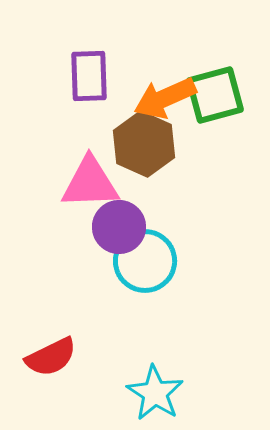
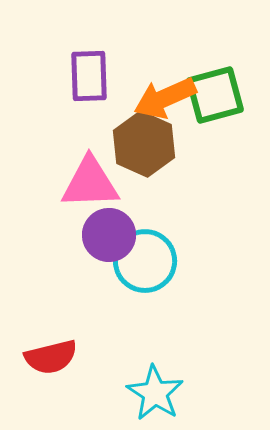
purple circle: moved 10 px left, 8 px down
red semicircle: rotated 12 degrees clockwise
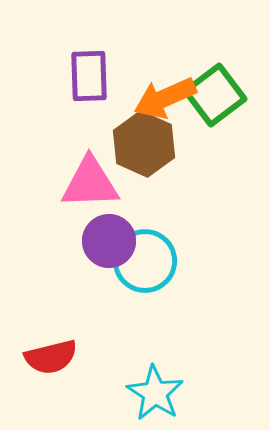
green square: rotated 22 degrees counterclockwise
purple circle: moved 6 px down
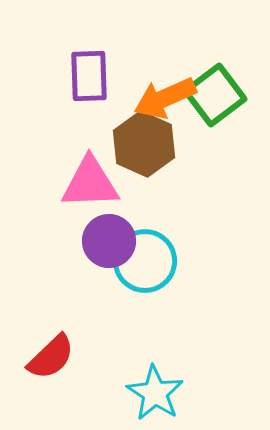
red semicircle: rotated 30 degrees counterclockwise
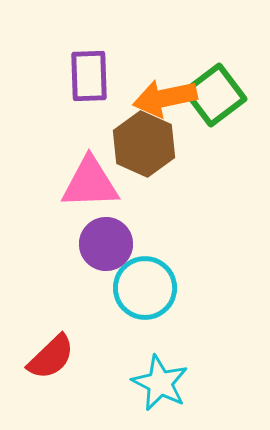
orange arrow: rotated 12 degrees clockwise
purple circle: moved 3 px left, 3 px down
cyan circle: moved 27 px down
cyan star: moved 5 px right, 10 px up; rotated 6 degrees counterclockwise
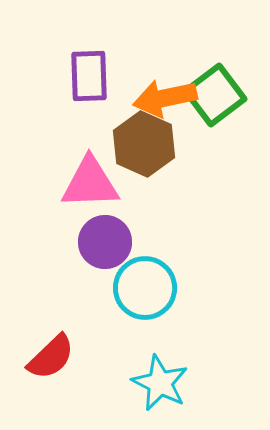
purple circle: moved 1 px left, 2 px up
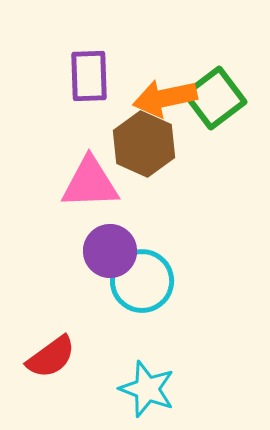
green square: moved 3 px down
purple circle: moved 5 px right, 9 px down
cyan circle: moved 3 px left, 7 px up
red semicircle: rotated 8 degrees clockwise
cyan star: moved 13 px left, 6 px down; rotated 6 degrees counterclockwise
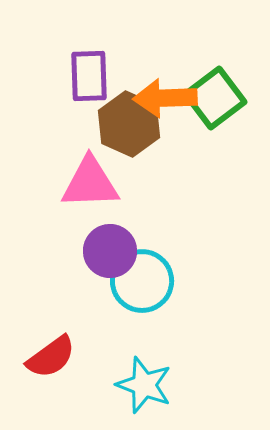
orange arrow: rotated 10 degrees clockwise
brown hexagon: moved 15 px left, 20 px up
cyan star: moved 3 px left, 4 px up
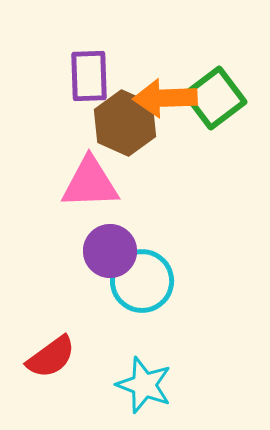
brown hexagon: moved 4 px left, 1 px up
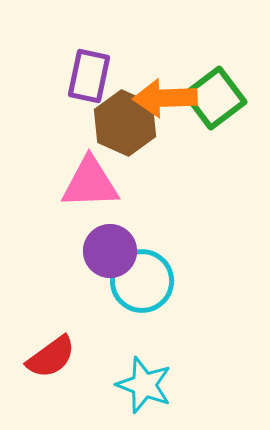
purple rectangle: rotated 14 degrees clockwise
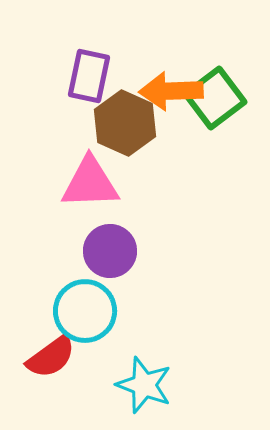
orange arrow: moved 6 px right, 7 px up
cyan circle: moved 57 px left, 30 px down
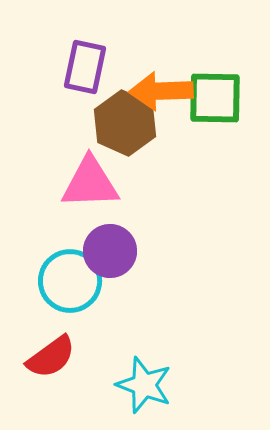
purple rectangle: moved 4 px left, 9 px up
orange arrow: moved 10 px left
green square: rotated 38 degrees clockwise
cyan circle: moved 15 px left, 30 px up
